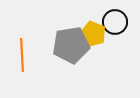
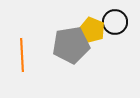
yellow pentagon: moved 1 px left, 4 px up
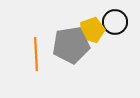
yellow pentagon: rotated 30 degrees clockwise
orange line: moved 14 px right, 1 px up
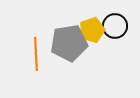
black circle: moved 4 px down
gray pentagon: moved 2 px left, 2 px up
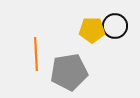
yellow pentagon: rotated 20 degrees clockwise
gray pentagon: moved 29 px down
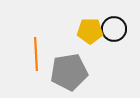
black circle: moved 1 px left, 3 px down
yellow pentagon: moved 2 px left, 1 px down
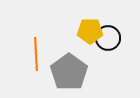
black circle: moved 6 px left, 9 px down
gray pentagon: rotated 27 degrees counterclockwise
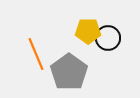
yellow pentagon: moved 2 px left
orange line: rotated 20 degrees counterclockwise
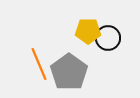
orange line: moved 3 px right, 10 px down
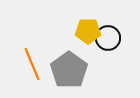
orange line: moved 7 px left
gray pentagon: moved 2 px up
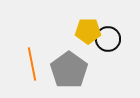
black circle: moved 1 px down
orange line: rotated 12 degrees clockwise
